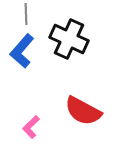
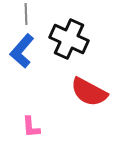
red semicircle: moved 6 px right, 19 px up
pink L-shape: rotated 50 degrees counterclockwise
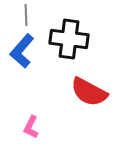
gray line: moved 1 px down
black cross: rotated 18 degrees counterclockwise
pink L-shape: rotated 30 degrees clockwise
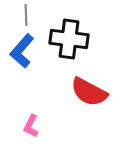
pink L-shape: moved 1 px up
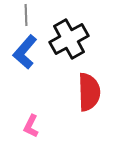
black cross: rotated 36 degrees counterclockwise
blue L-shape: moved 3 px right, 1 px down
red semicircle: rotated 120 degrees counterclockwise
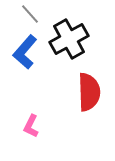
gray line: moved 4 px right, 1 px up; rotated 40 degrees counterclockwise
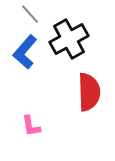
pink L-shape: rotated 35 degrees counterclockwise
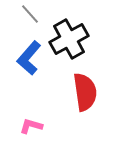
blue L-shape: moved 4 px right, 6 px down
red semicircle: moved 4 px left; rotated 6 degrees counterclockwise
pink L-shape: rotated 115 degrees clockwise
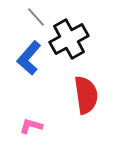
gray line: moved 6 px right, 3 px down
red semicircle: moved 1 px right, 3 px down
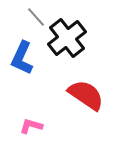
black cross: moved 2 px left, 1 px up; rotated 9 degrees counterclockwise
blue L-shape: moved 7 px left; rotated 16 degrees counterclockwise
red semicircle: rotated 48 degrees counterclockwise
